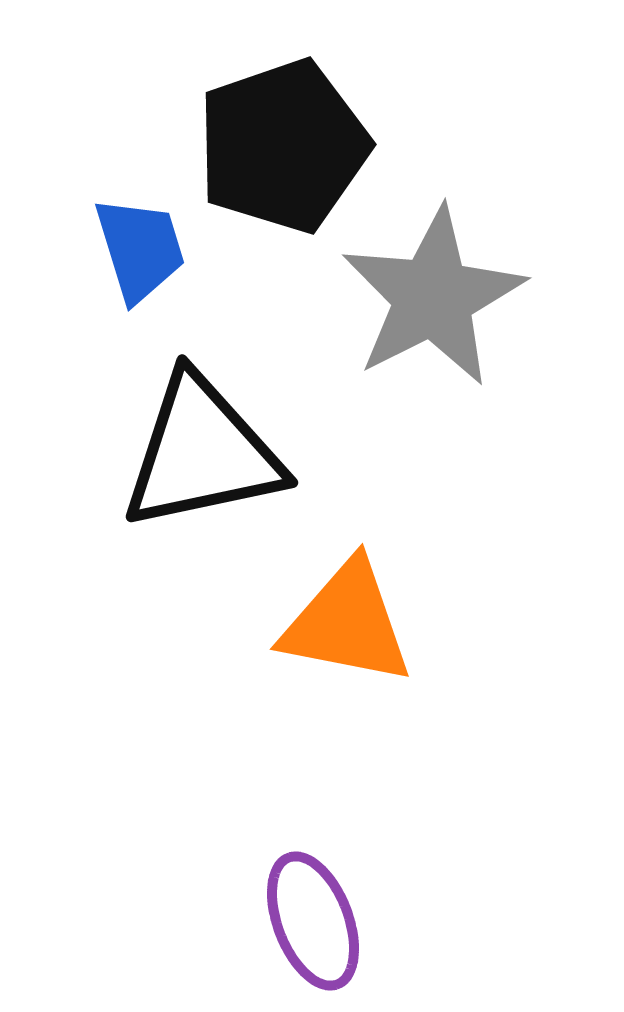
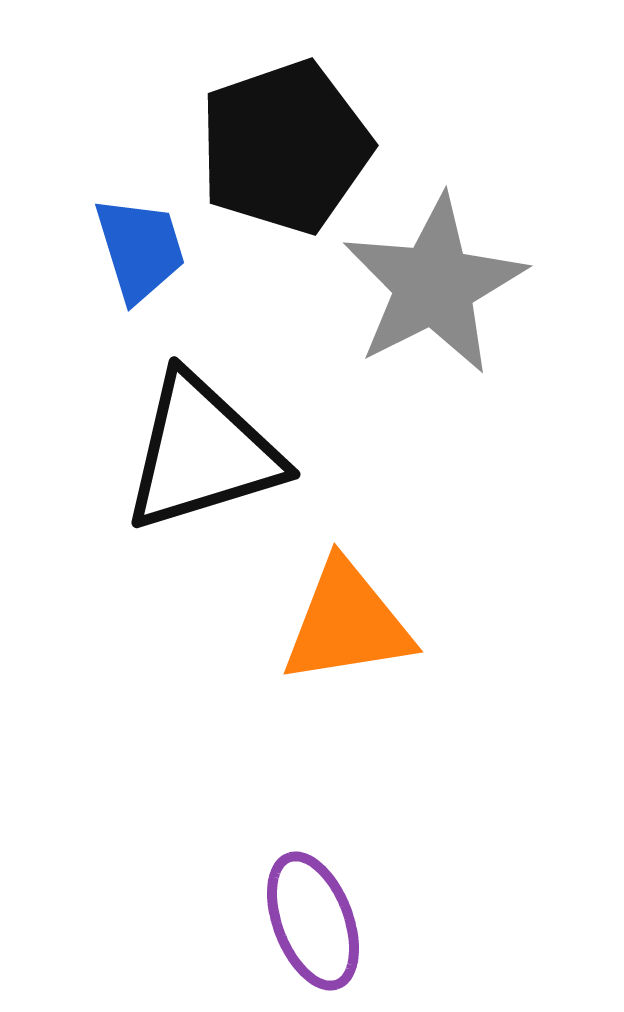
black pentagon: moved 2 px right, 1 px down
gray star: moved 1 px right, 12 px up
black triangle: rotated 5 degrees counterclockwise
orange triangle: rotated 20 degrees counterclockwise
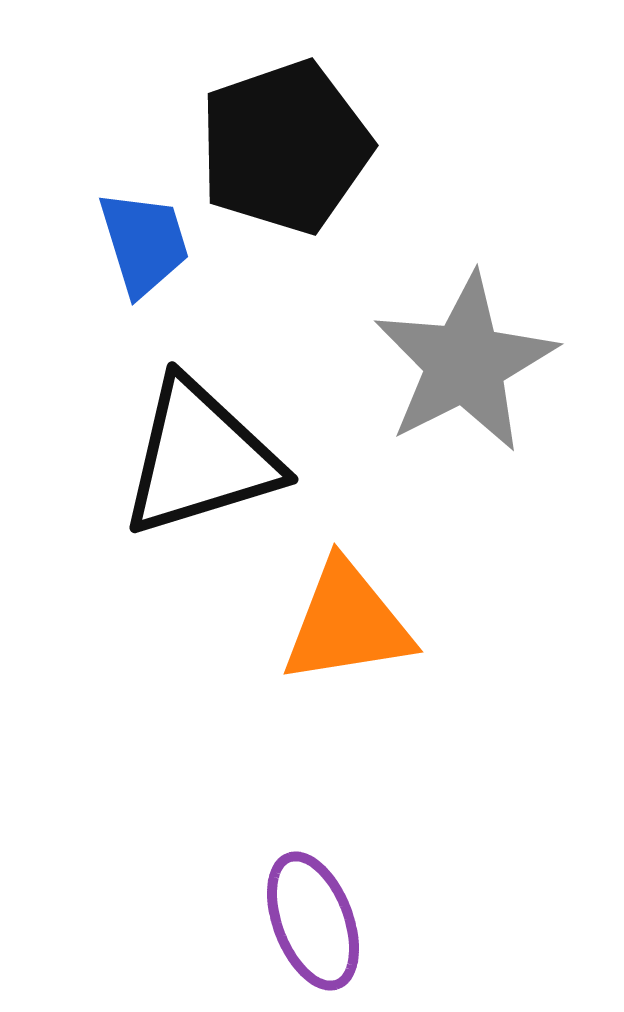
blue trapezoid: moved 4 px right, 6 px up
gray star: moved 31 px right, 78 px down
black triangle: moved 2 px left, 5 px down
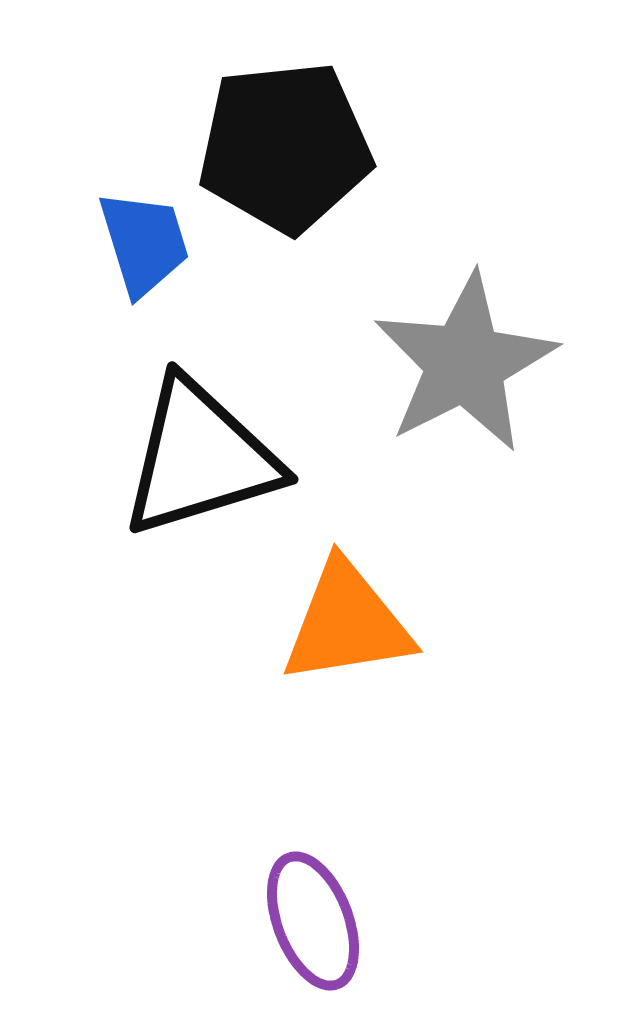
black pentagon: rotated 13 degrees clockwise
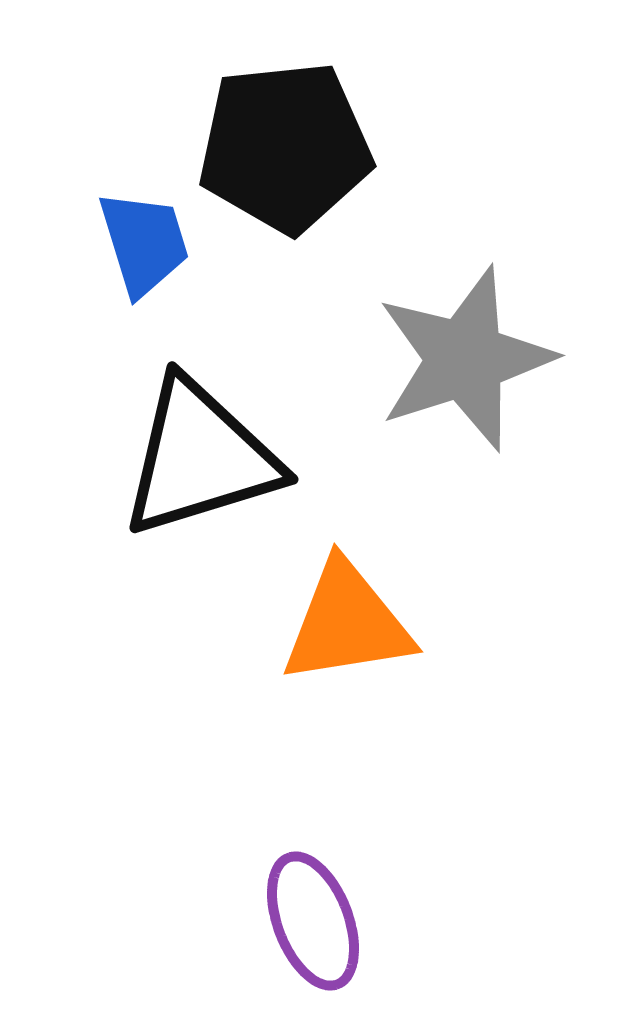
gray star: moved 4 px up; rotated 9 degrees clockwise
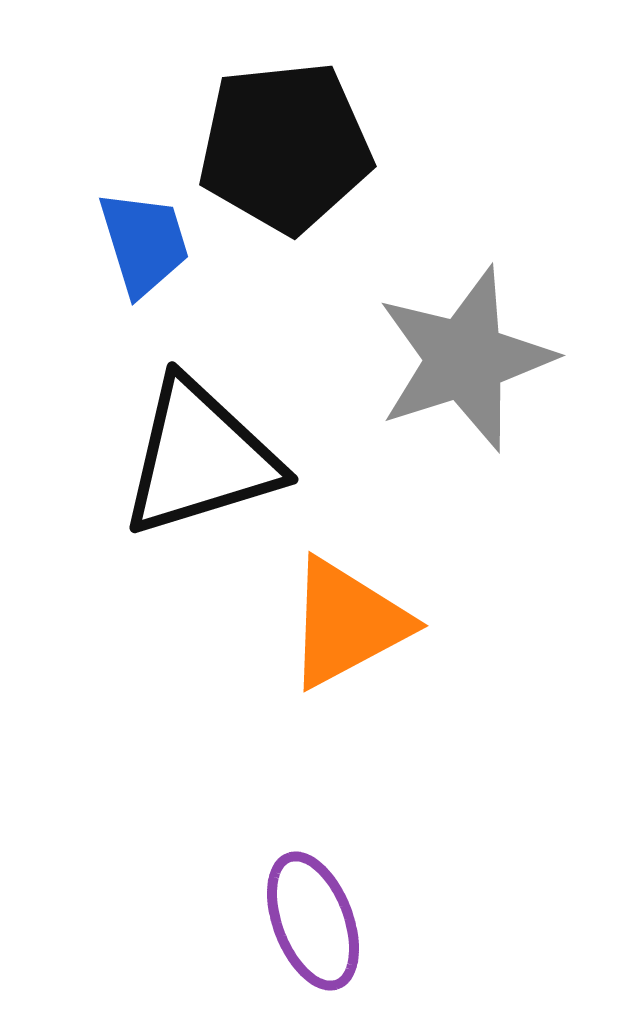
orange triangle: rotated 19 degrees counterclockwise
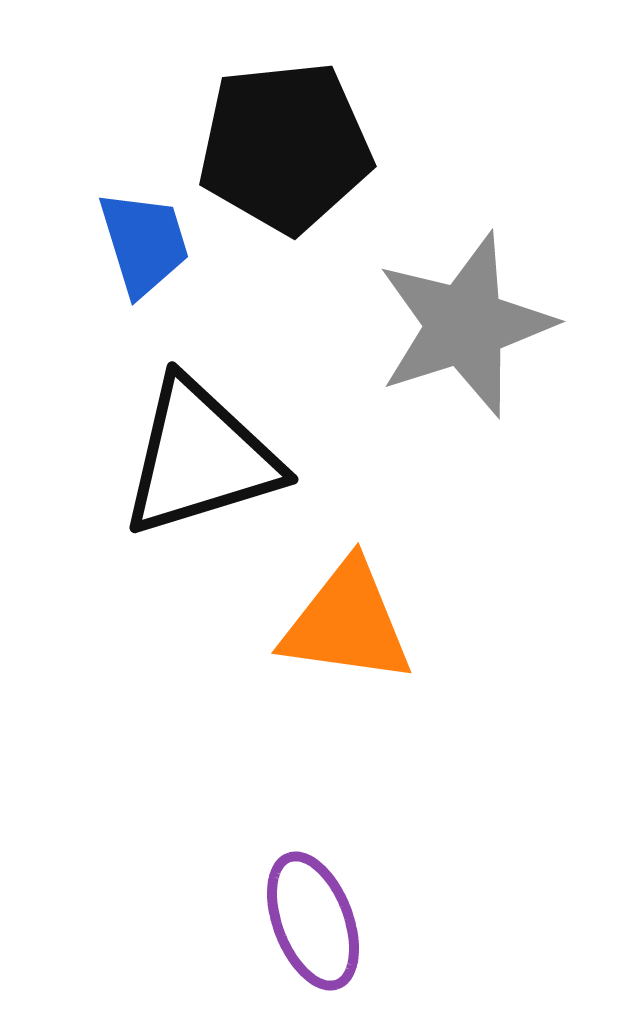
gray star: moved 34 px up
orange triangle: rotated 36 degrees clockwise
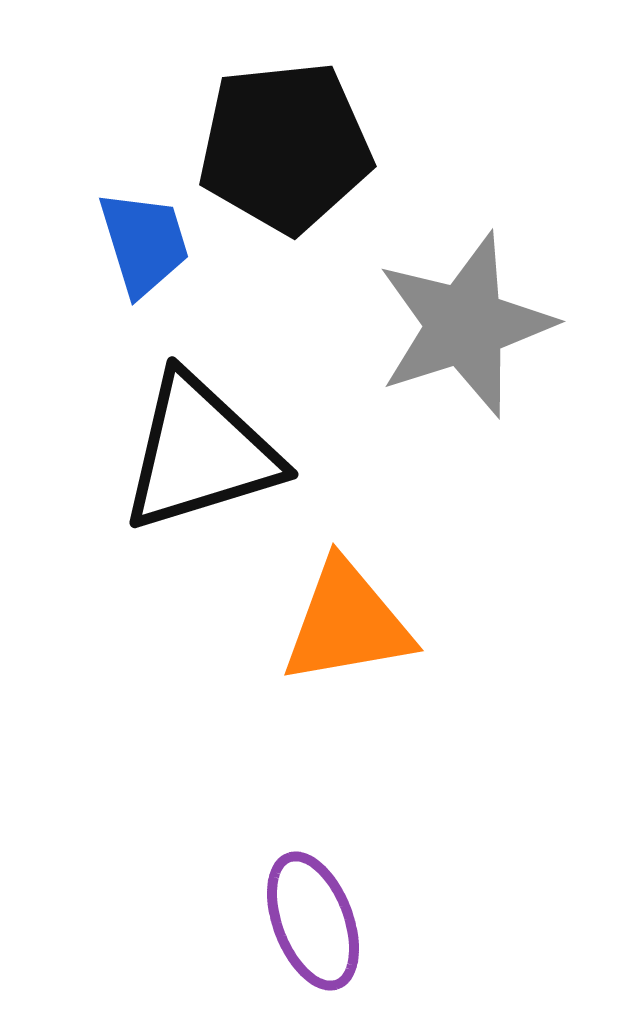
black triangle: moved 5 px up
orange triangle: rotated 18 degrees counterclockwise
